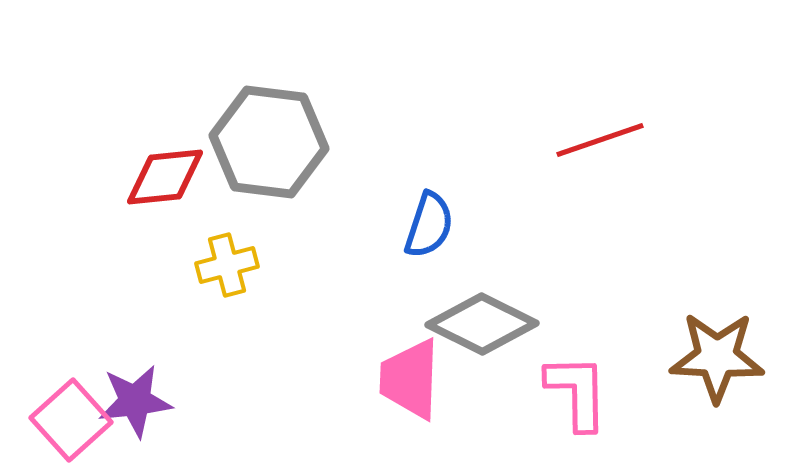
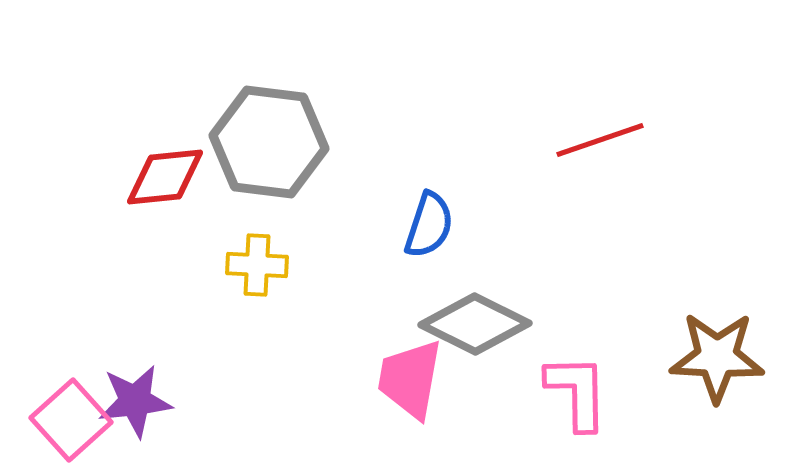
yellow cross: moved 30 px right; rotated 18 degrees clockwise
gray diamond: moved 7 px left
pink trapezoid: rotated 8 degrees clockwise
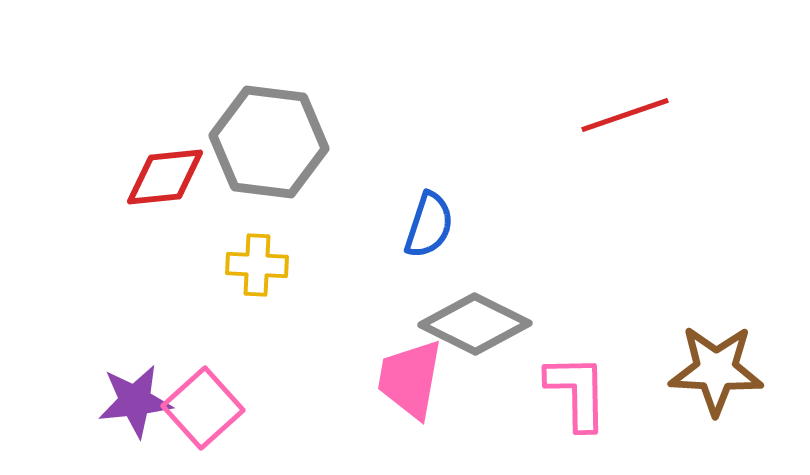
red line: moved 25 px right, 25 px up
brown star: moved 1 px left, 13 px down
pink square: moved 132 px right, 12 px up
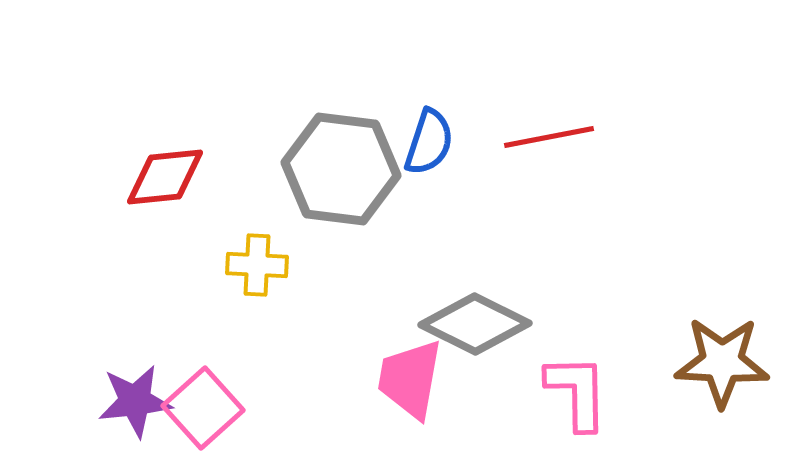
red line: moved 76 px left, 22 px down; rotated 8 degrees clockwise
gray hexagon: moved 72 px right, 27 px down
blue semicircle: moved 83 px up
brown star: moved 6 px right, 8 px up
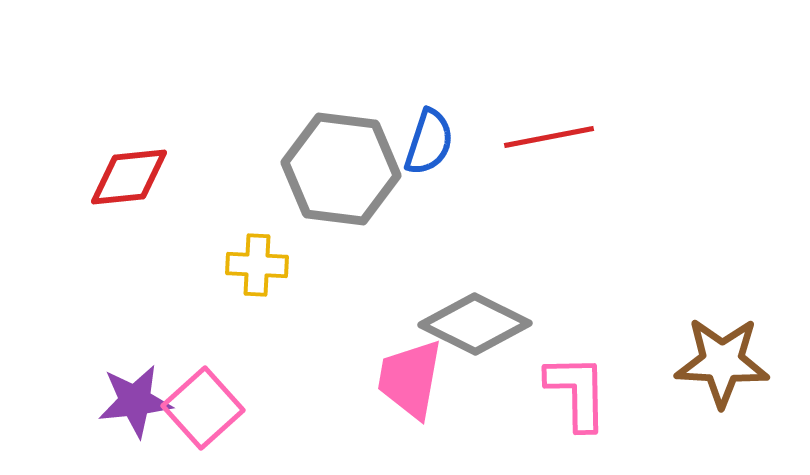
red diamond: moved 36 px left
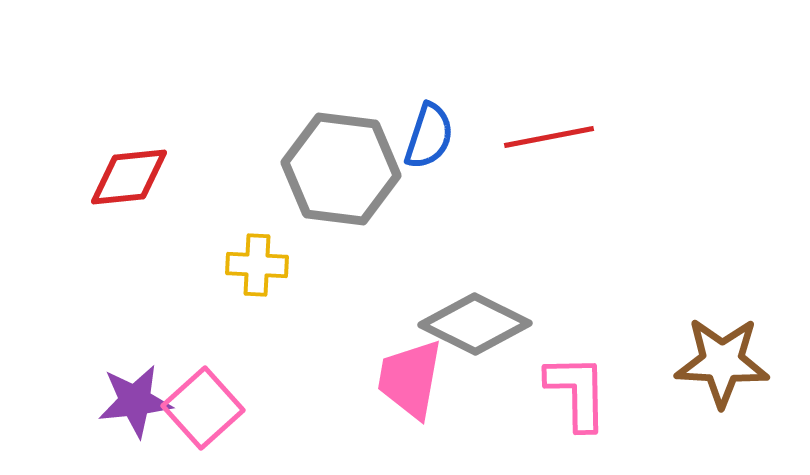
blue semicircle: moved 6 px up
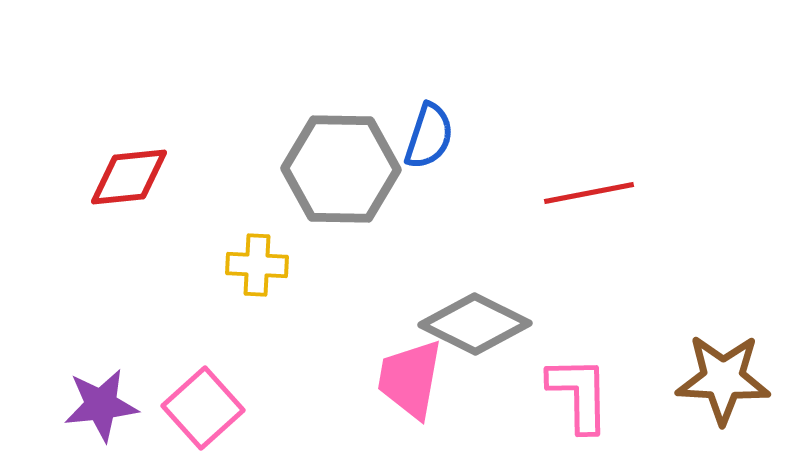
red line: moved 40 px right, 56 px down
gray hexagon: rotated 6 degrees counterclockwise
brown star: moved 1 px right, 17 px down
pink L-shape: moved 2 px right, 2 px down
purple star: moved 34 px left, 4 px down
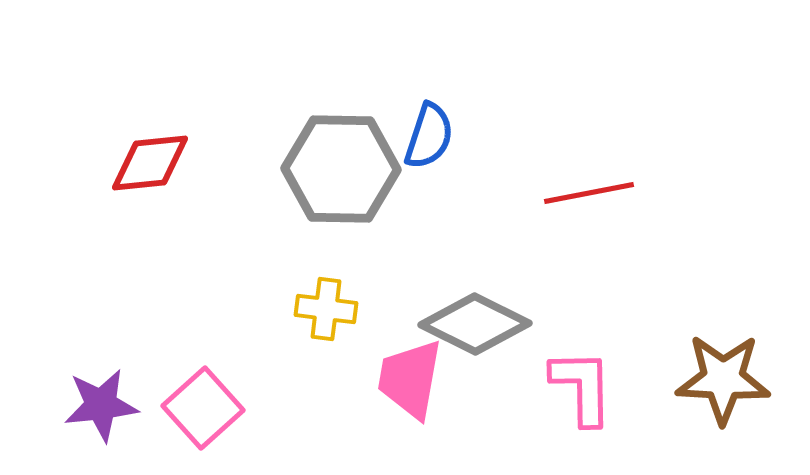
red diamond: moved 21 px right, 14 px up
yellow cross: moved 69 px right, 44 px down; rotated 4 degrees clockwise
pink L-shape: moved 3 px right, 7 px up
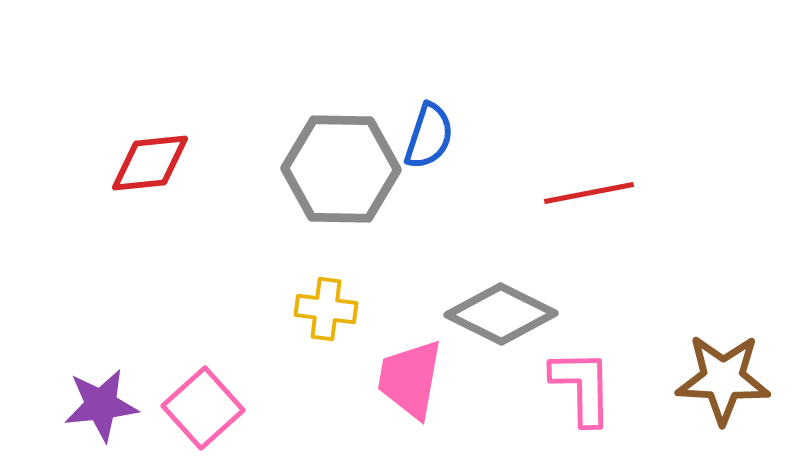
gray diamond: moved 26 px right, 10 px up
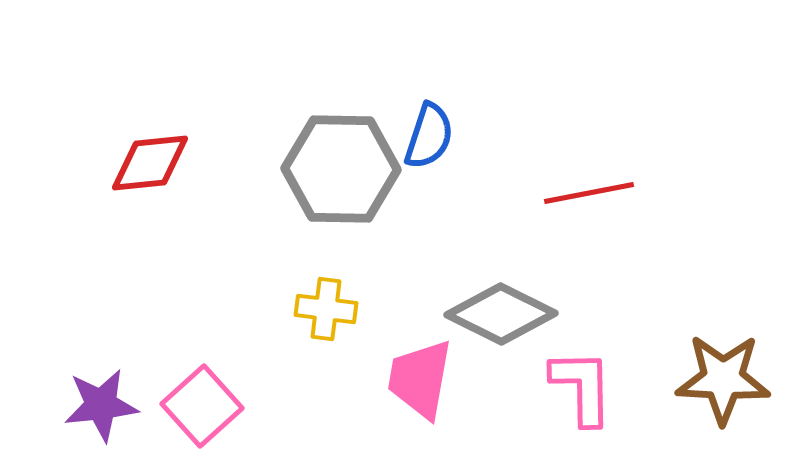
pink trapezoid: moved 10 px right
pink square: moved 1 px left, 2 px up
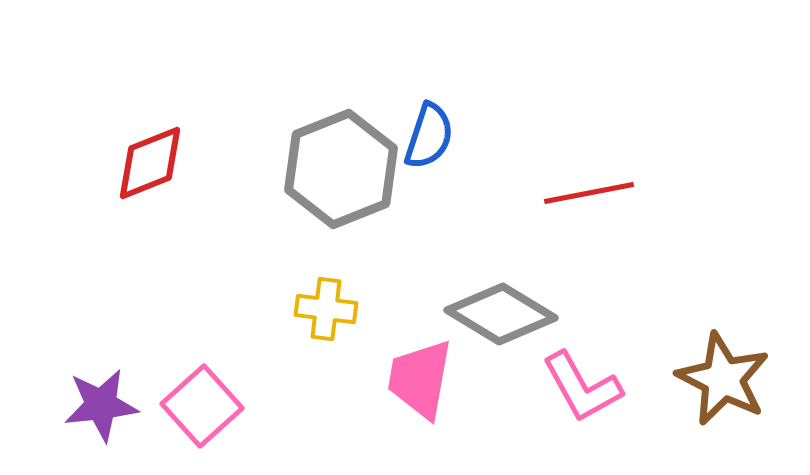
red diamond: rotated 16 degrees counterclockwise
gray hexagon: rotated 23 degrees counterclockwise
gray diamond: rotated 5 degrees clockwise
brown star: rotated 24 degrees clockwise
pink L-shape: rotated 152 degrees clockwise
